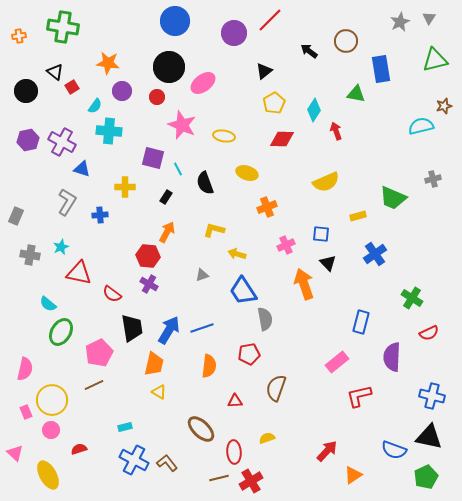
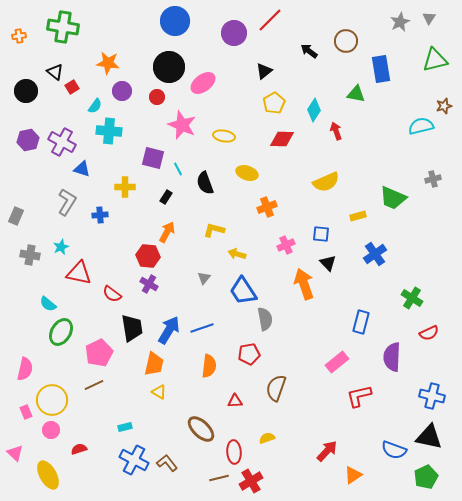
gray triangle at (202, 275): moved 2 px right, 3 px down; rotated 32 degrees counterclockwise
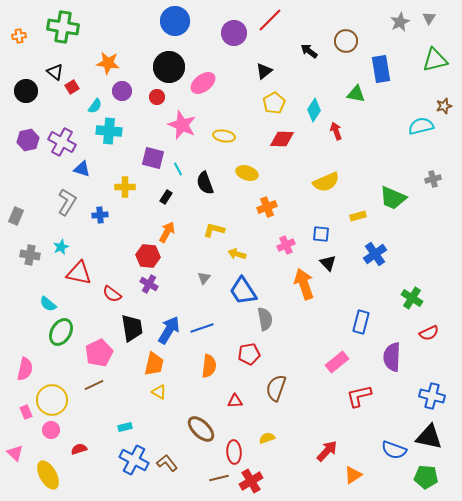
green pentagon at (426, 477): rotated 30 degrees clockwise
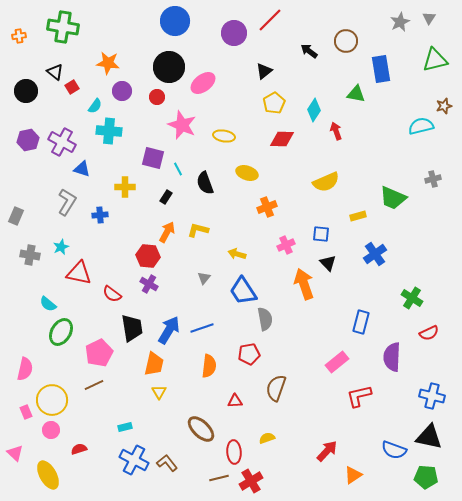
yellow L-shape at (214, 230): moved 16 px left
yellow triangle at (159, 392): rotated 28 degrees clockwise
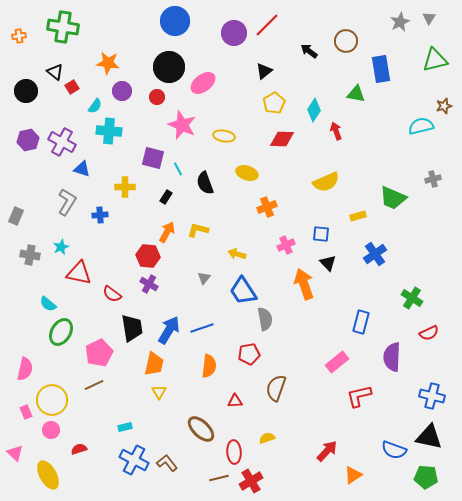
red line at (270, 20): moved 3 px left, 5 px down
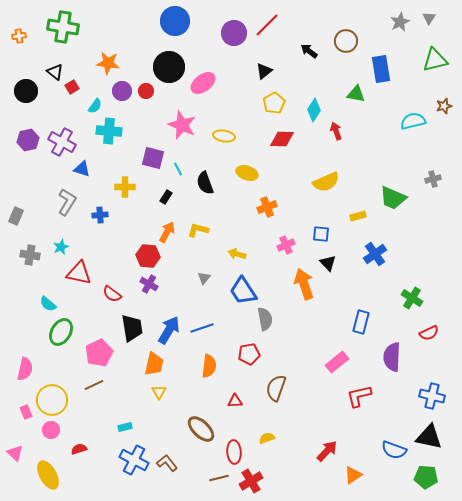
red circle at (157, 97): moved 11 px left, 6 px up
cyan semicircle at (421, 126): moved 8 px left, 5 px up
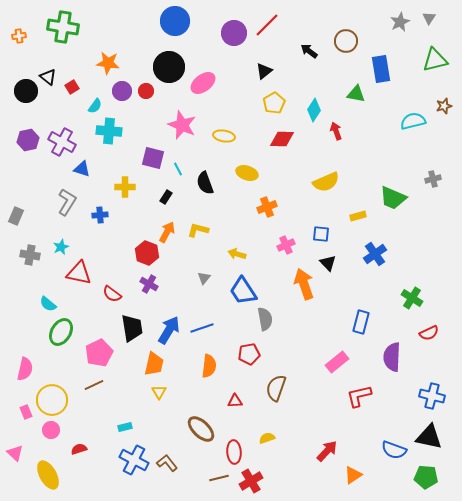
black triangle at (55, 72): moved 7 px left, 5 px down
red hexagon at (148, 256): moved 1 px left, 3 px up; rotated 15 degrees clockwise
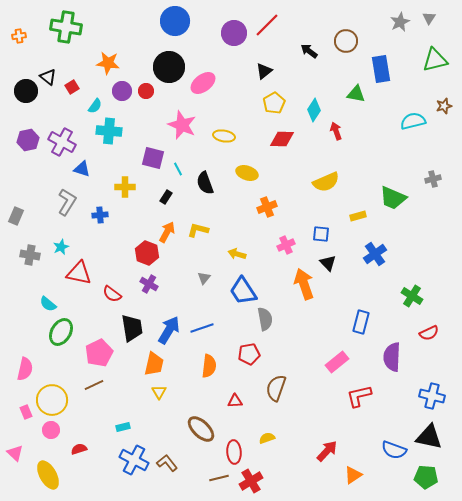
green cross at (63, 27): moved 3 px right
green cross at (412, 298): moved 2 px up
cyan rectangle at (125, 427): moved 2 px left
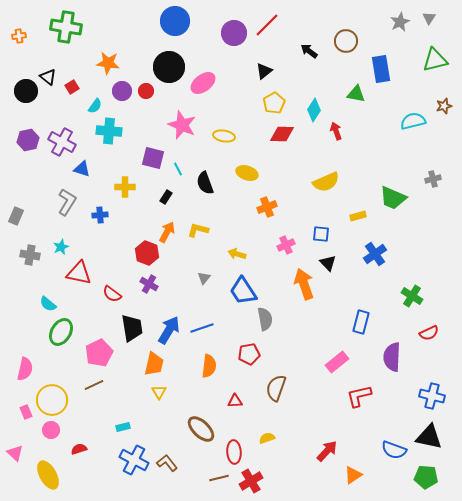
red diamond at (282, 139): moved 5 px up
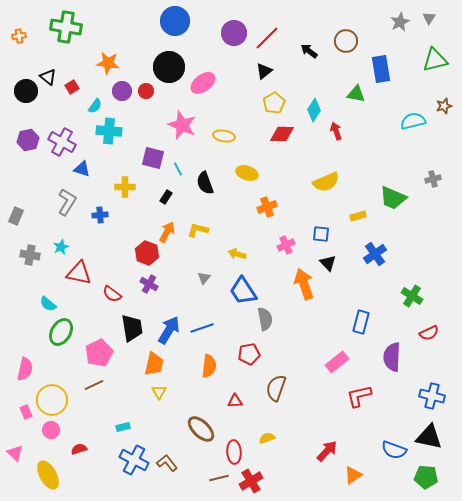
red line at (267, 25): moved 13 px down
